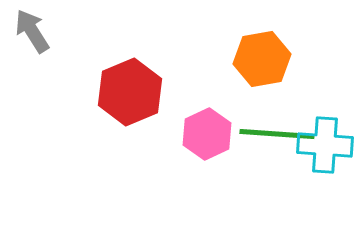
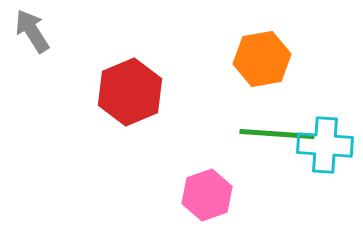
pink hexagon: moved 61 px down; rotated 6 degrees clockwise
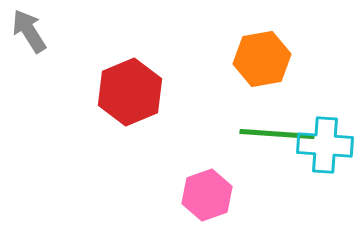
gray arrow: moved 3 px left
